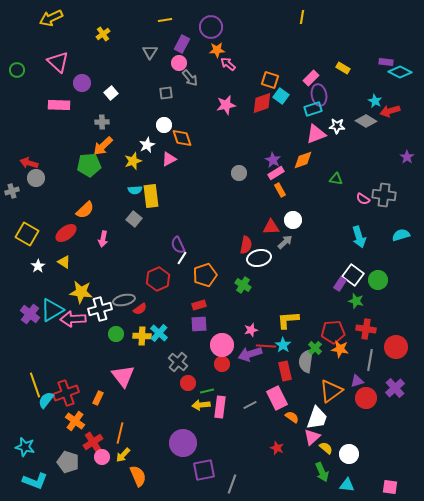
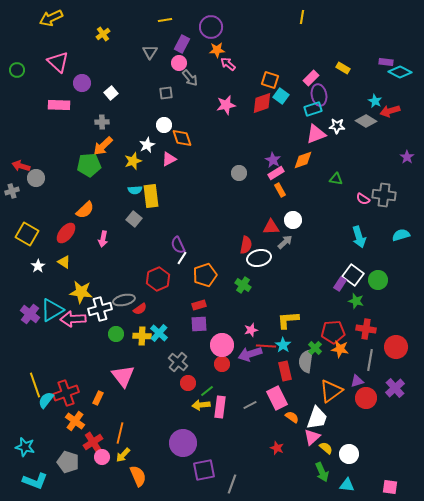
red arrow at (29, 163): moved 8 px left, 3 px down
red ellipse at (66, 233): rotated 15 degrees counterclockwise
green line at (207, 391): rotated 24 degrees counterclockwise
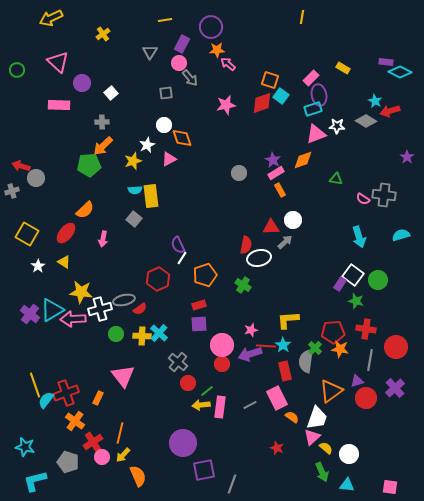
cyan L-shape at (35, 481): rotated 145 degrees clockwise
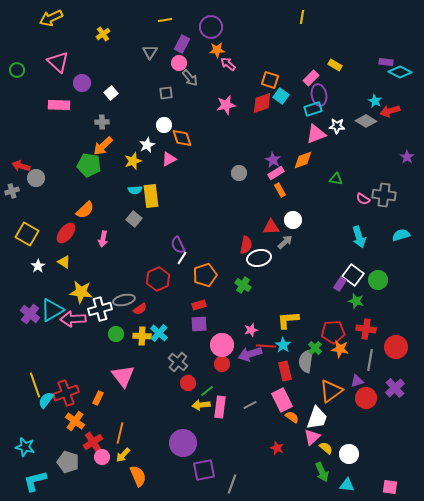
yellow rectangle at (343, 68): moved 8 px left, 3 px up
green pentagon at (89, 165): rotated 15 degrees clockwise
pink rectangle at (277, 398): moved 5 px right, 2 px down
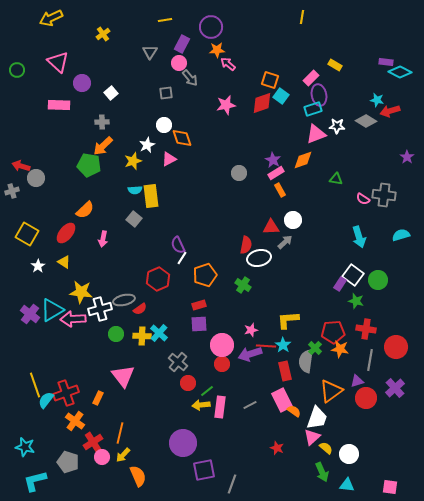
cyan star at (375, 101): moved 2 px right, 1 px up; rotated 16 degrees counterclockwise
orange semicircle at (292, 417): moved 2 px right, 6 px up
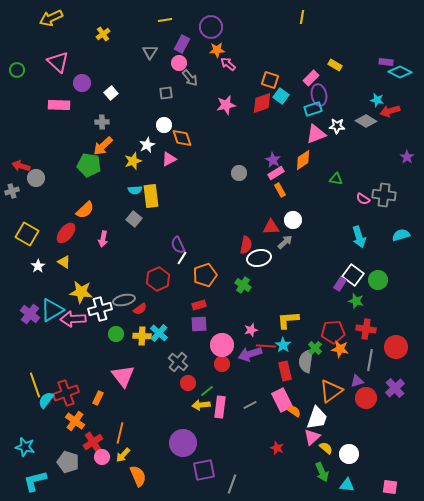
orange diamond at (303, 160): rotated 15 degrees counterclockwise
